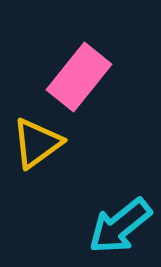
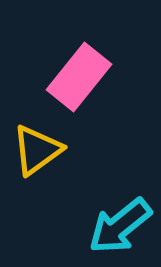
yellow triangle: moved 7 px down
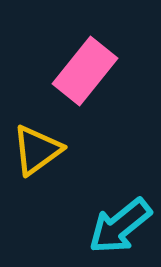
pink rectangle: moved 6 px right, 6 px up
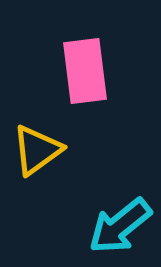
pink rectangle: rotated 46 degrees counterclockwise
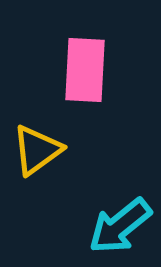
pink rectangle: moved 1 px up; rotated 10 degrees clockwise
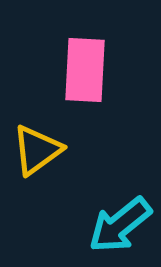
cyan arrow: moved 1 px up
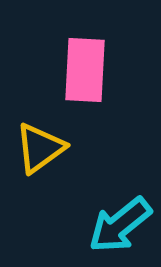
yellow triangle: moved 3 px right, 2 px up
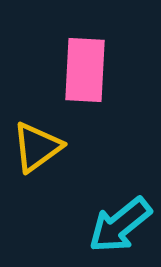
yellow triangle: moved 3 px left, 1 px up
